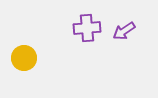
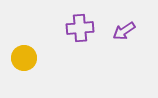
purple cross: moved 7 px left
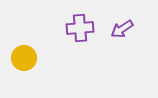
purple arrow: moved 2 px left, 2 px up
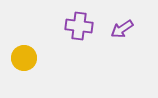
purple cross: moved 1 px left, 2 px up; rotated 12 degrees clockwise
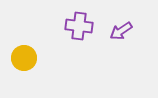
purple arrow: moved 1 px left, 2 px down
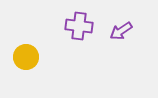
yellow circle: moved 2 px right, 1 px up
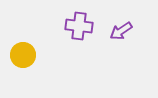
yellow circle: moved 3 px left, 2 px up
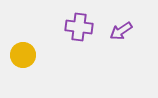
purple cross: moved 1 px down
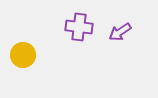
purple arrow: moved 1 px left, 1 px down
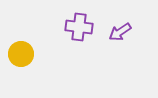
yellow circle: moved 2 px left, 1 px up
